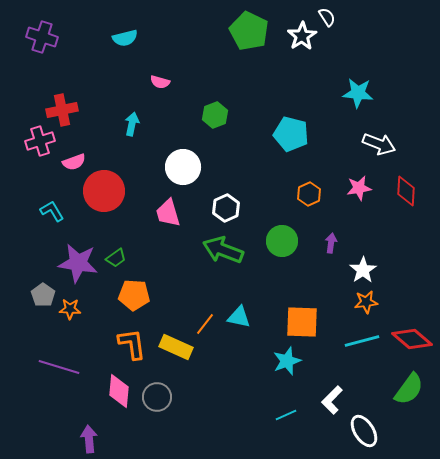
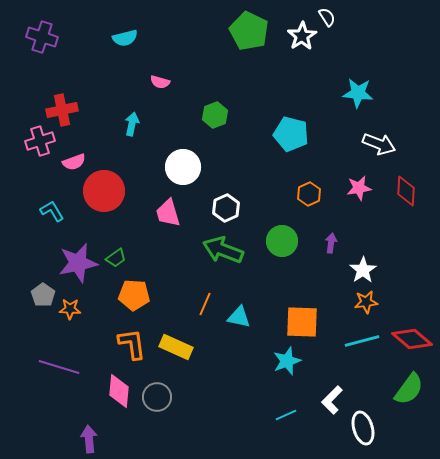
purple star at (78, 263): rotated 21 degrees counterclockwise
orange line at (205, 324): moved 20 px up; rotated 15 degrees counterclockwise
white ellipse at (364, 431): moved 1 px left, 3 px up; rotated 16 degrees clockwise
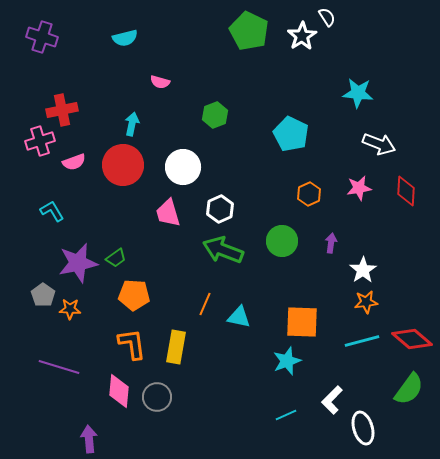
cyan pentagon at (291, 134): rotated 12 degrees clockwise
red circle at (104, 191): moved 19 px right, 26 px up
white hexagon at (226, 208): moved 6 px left, 1 px down
yellow rectangle at (176, 347): rotated 76 degrees clockwise
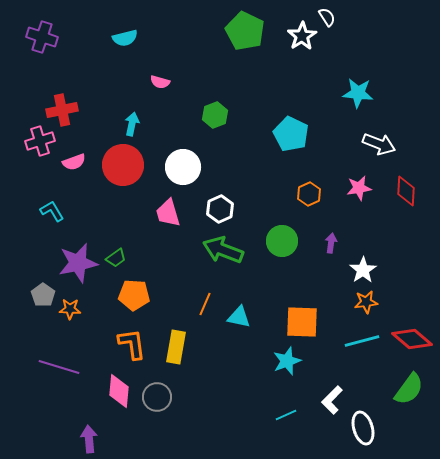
green pentagon at (249, 31): moved 4 px left
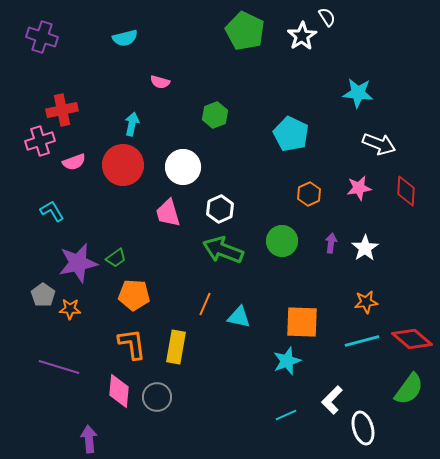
white star at (363, 270): moved 2 px right, 22 px up
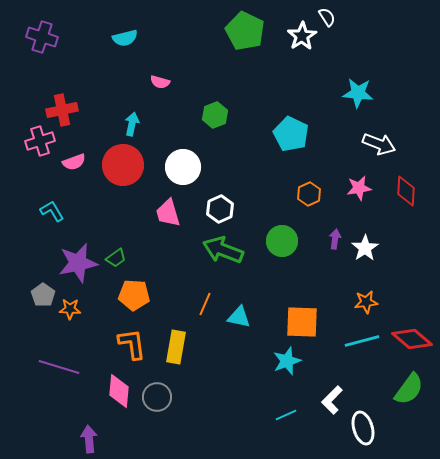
purple arrow at (331, 243): moved 4 px right, 4 px up
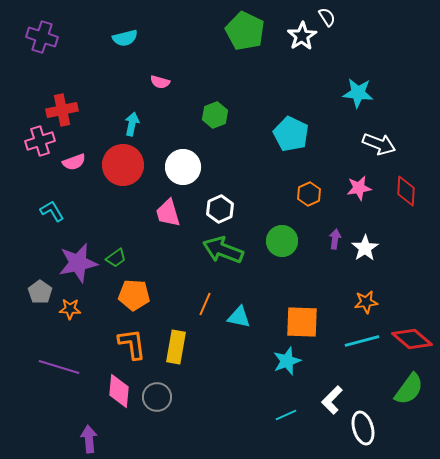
gray pentagon at (43, 295): moved 3 px left, 3 px up
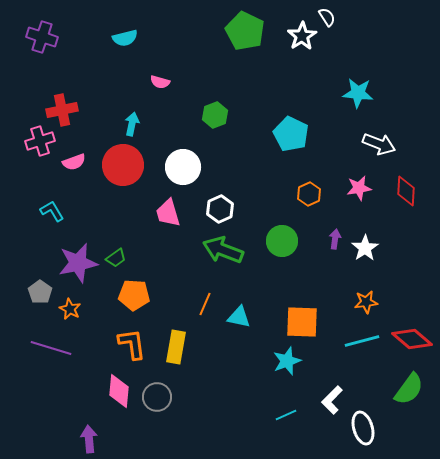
orange star at (70, 309): rotated 25 degrees clockwise
purple line at (59, 367): moved 8 px left, 19 px up
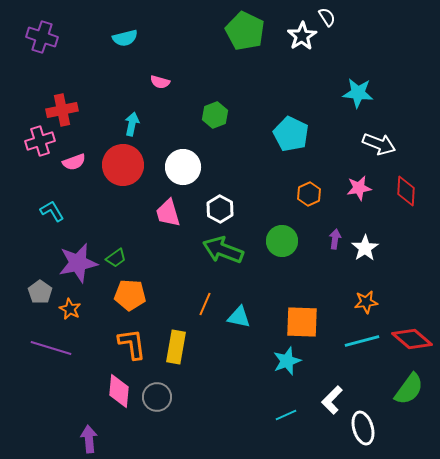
white hexagon at (220, 209): rotated 8 degrees counterclockwise
orange pentagon at (134, 295): moved 4 px left
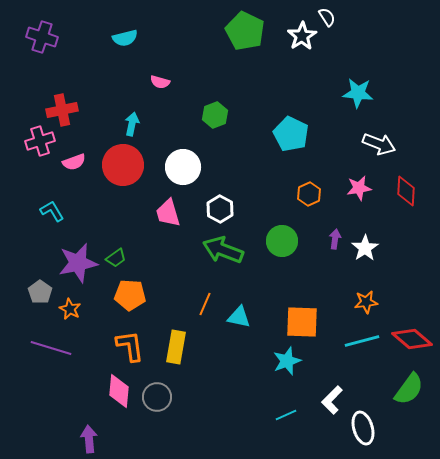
orange L-shape at (132, 344): moved 2 px left, 2 px down
